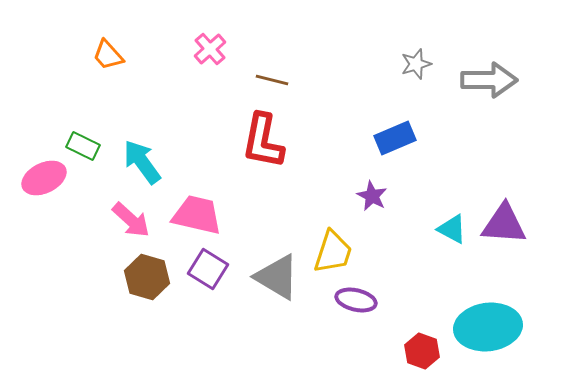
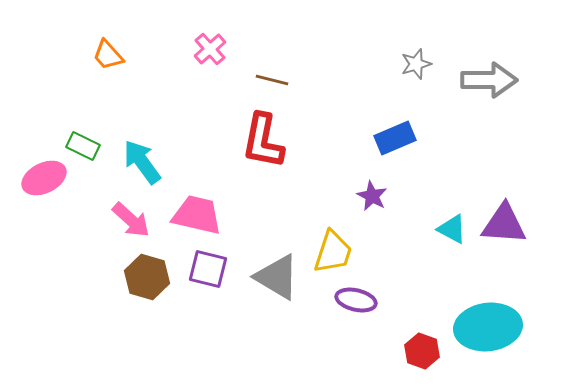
purple square: rotated 18 degrees counterclockwise
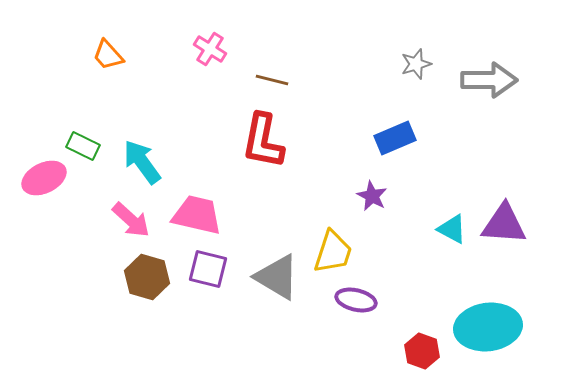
pink cross: rotated 16 degrees counterclockwise
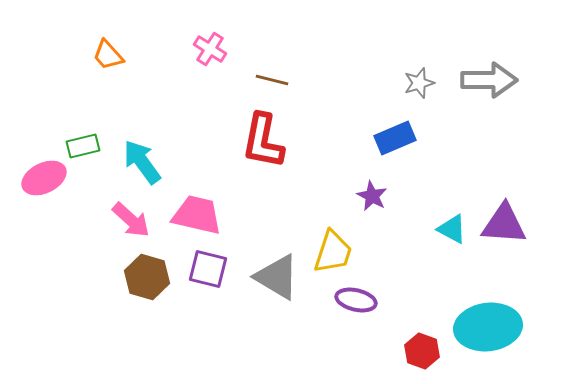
gray star: moved 3 px right, 19 px down
green rectangle: rotated 40 degrees counterclockwise
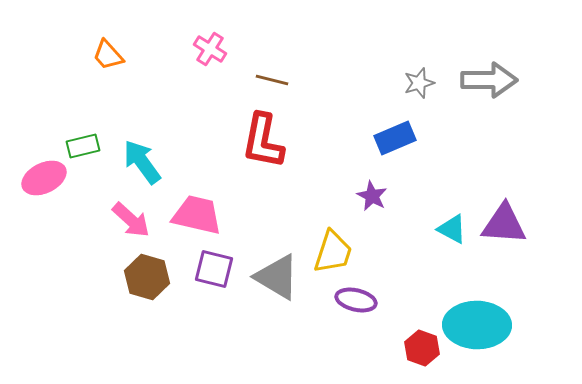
purple square: moved 6 px right
cyan ellipse: moved 11 px left, 2 px up; rotated 8 degrees clockwise
red hexagon: moved 3 px up
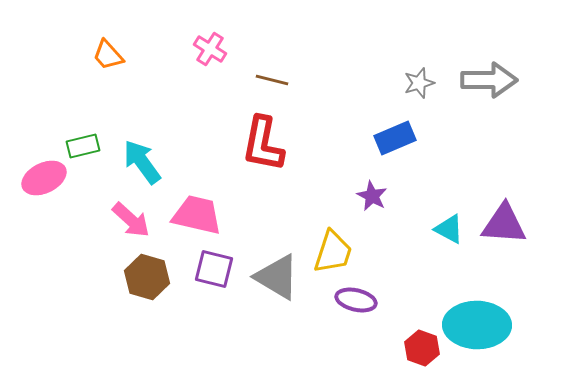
red L-shape: moved 3 px down
cyan triangle: moved 3 px left
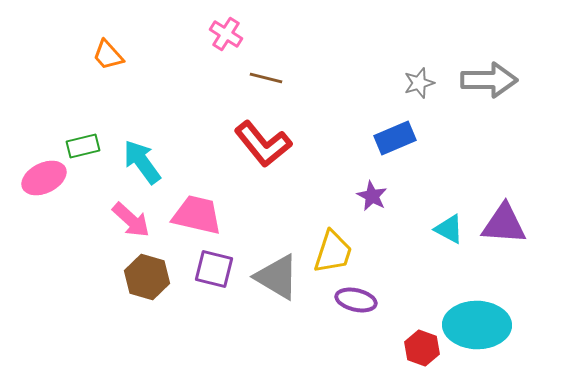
pink cross: moved 16 px right, 15 px up
brown line: moved 6 px left, 2 px up
red L-shape: rotated 50 degrees counterclockwise
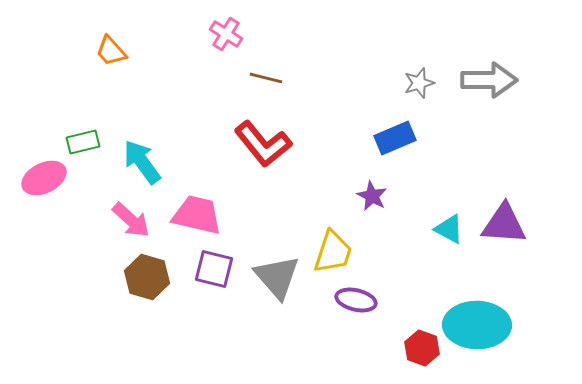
orange trapezoid: moved 3 px right, 4 px up
green rectangle: moved 4 px up
gray triangle: rotated 18 degrees clockwise
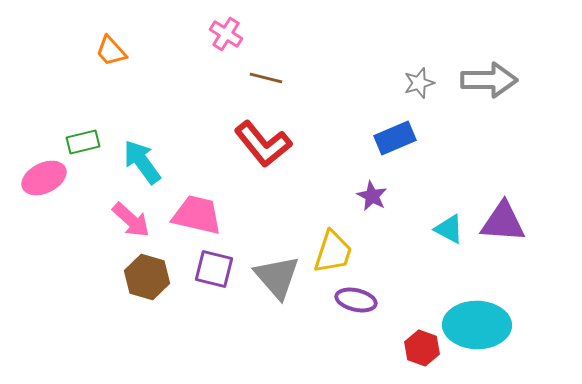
purple triangle: moved 1 px left, 2 px up
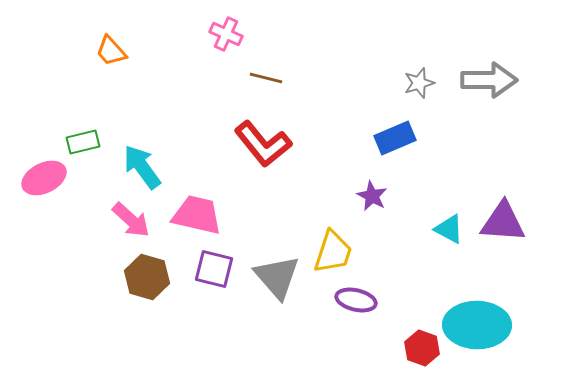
pink cross: rotated 8 degrees counterclockwise
cyan arrow: moved 5 px down
